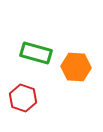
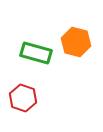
orange hexagon: moved 25 px up; rotated 12 degrees clockwise
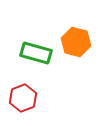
red hexagon: rotated 20 degrees clockwise
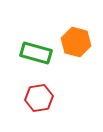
red hexagon: moved 16 px right; rotated 12 degrees clockwise
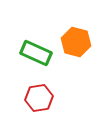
green rectangle: rotated 8 degrees clockwise
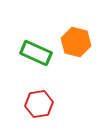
red hexagon: moved 6 px down
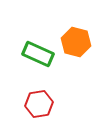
green rectangle: moved 2 px right, 1 px down
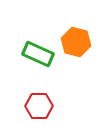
red hexagon: moved 2 px down; rotated 8 degrees clockwise
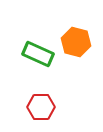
red hexagon: moved 2 px right, 1 px down
